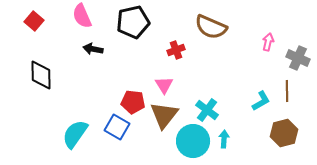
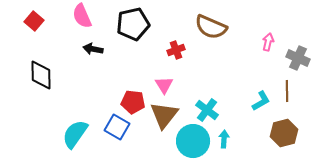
black pentagon: moved 2 px down
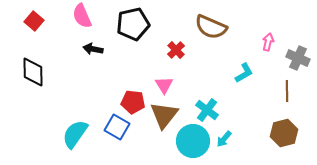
red cross: rotated 24 degrees counterclockwise
black diamond: moved 8 px left, 3 px up
cyan L-shape: moved 17 px left, 28 px up
cyan arrow: rotated 144 degrees counterclockwise
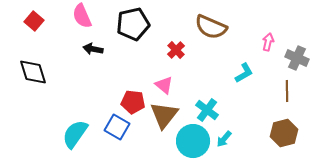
gray cross: moved 1 px left
black diamond: rotated 16 degrees counterclockwise
pink triangle: rotated 18 degrees counterclockwise
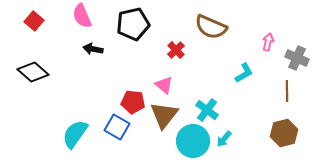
black diamond: rotated 32 degrees counterclockwise
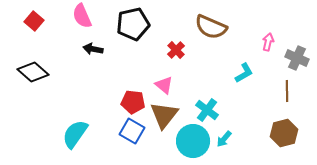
blue square: moved 15 px right, 4 px down
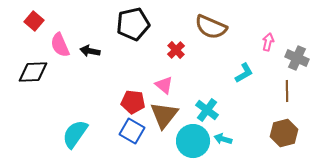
pink semicircle: moved 22 px left, 29 px down
black arrow: moved 3 px left, 2 px down
black diamond: rotated 44 degrees counterclockwise
cyan arrow: moved 1 px left; rotated 66 degrees clockwise
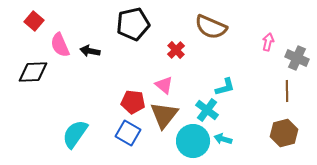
cyan L-shape: moved 19 px left, 14 px down; rotated 15 degrees clockwise
blue square: moved 4 px left, 2 px down
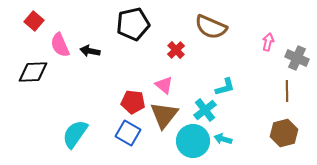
cyan cross: moved 2 px left; rotated 15 degrees clockwise
